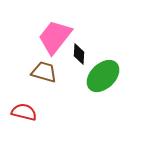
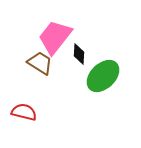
brown trapezoid: moved 4 px left, 9 px up; rotated 16 degrees clockwise
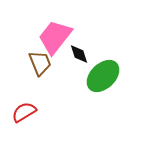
black diamond: rotated 20 degrees counterclockwise
brown trapezoid: rotated 36 degrees clockwise
red semicircle: rotated 45 degrees counterclockwise
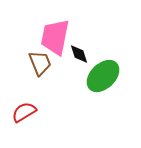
pink trapezoid: rotated 27 degrees counterclockwise
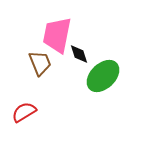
pink trapezoid: moved 2 px right, 2 px up
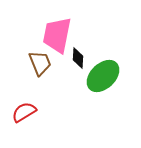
black diamond: moved 1 px left, 4 px down; rotated 20 degrees clockwise
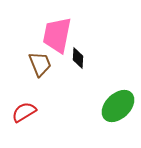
brown trapezoid: moved 1 px down
green ellipse: moved 15 px right, 30 px down
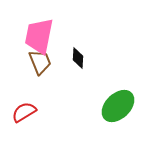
pink trapezoid: moved 18 px left, 1 px down
brown trapezoid: moved 2 px up
